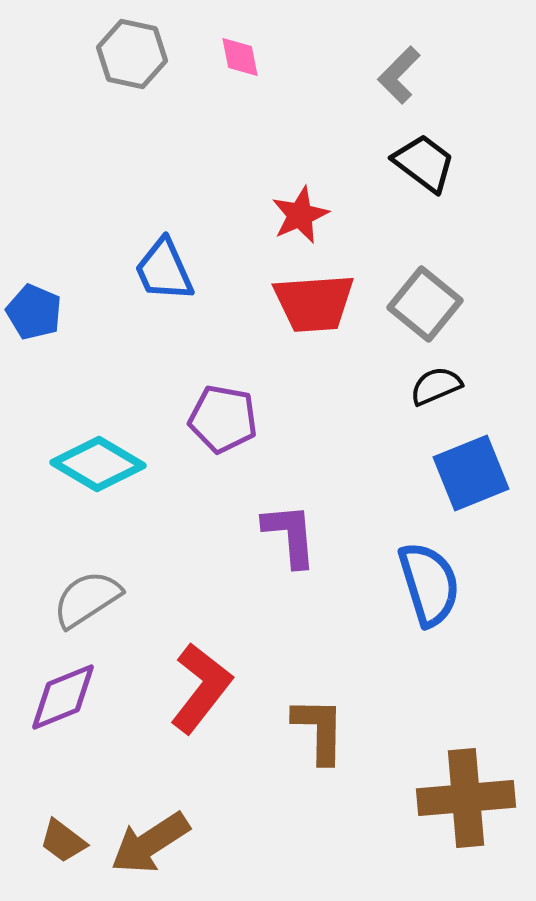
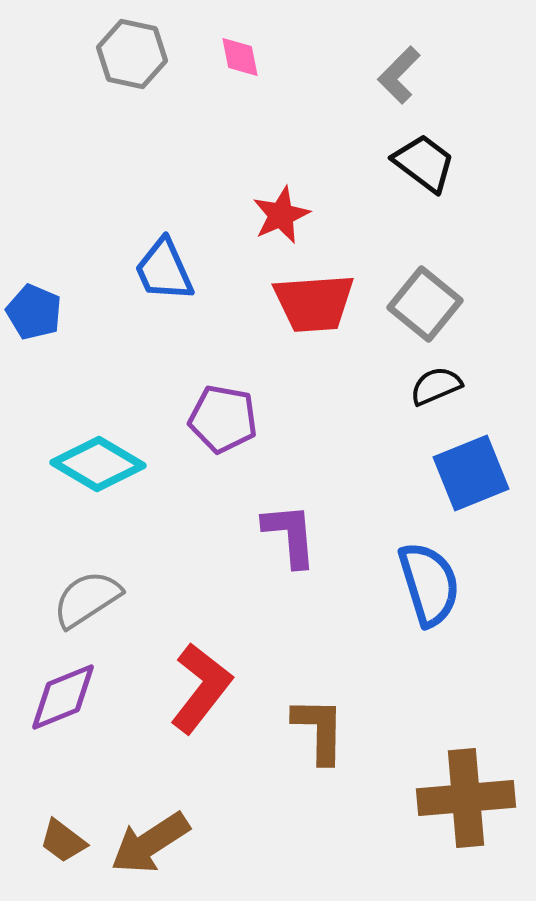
red star: moved 19 px left
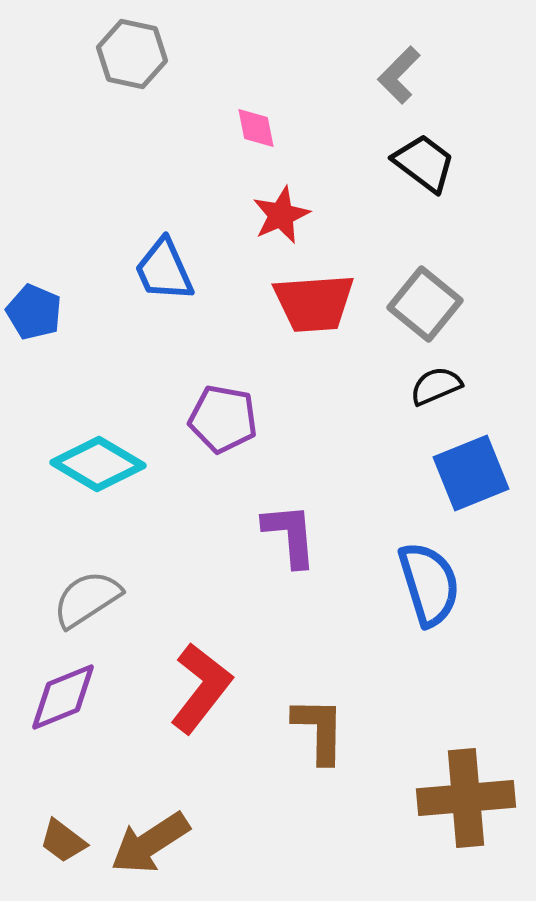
pink diamond: moved 16 px right, 71 px down
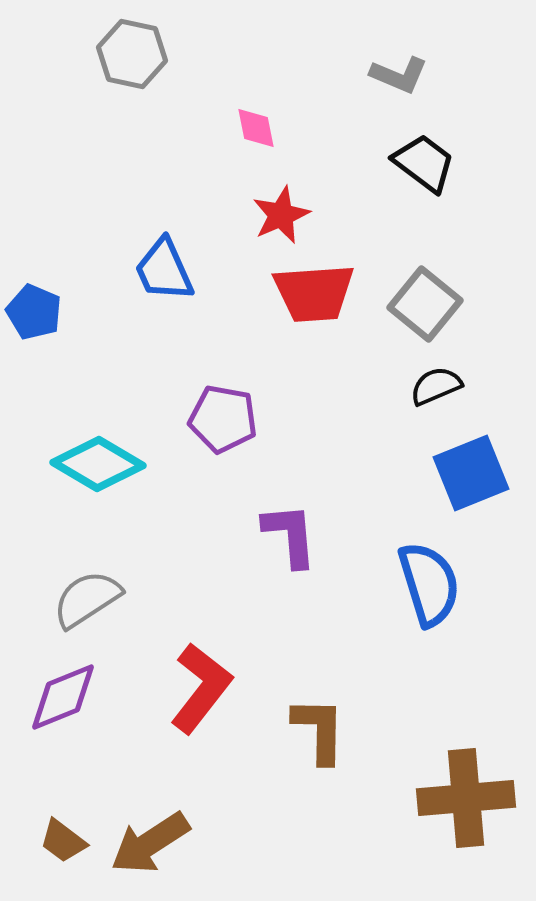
gray L-shape: rotated 112 degrees counterclockwise
red trapezoid: moved 10 px up
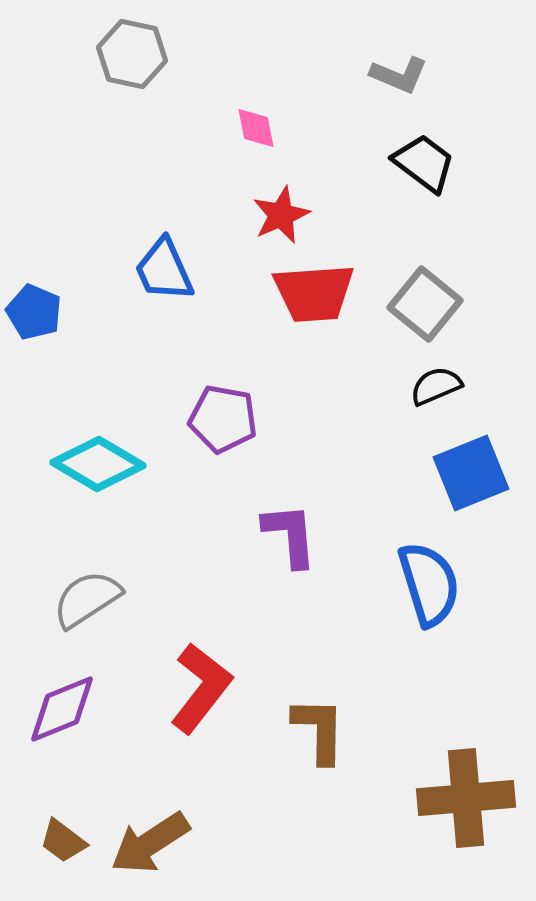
purple diamond: moved 1 px left, 12 px down
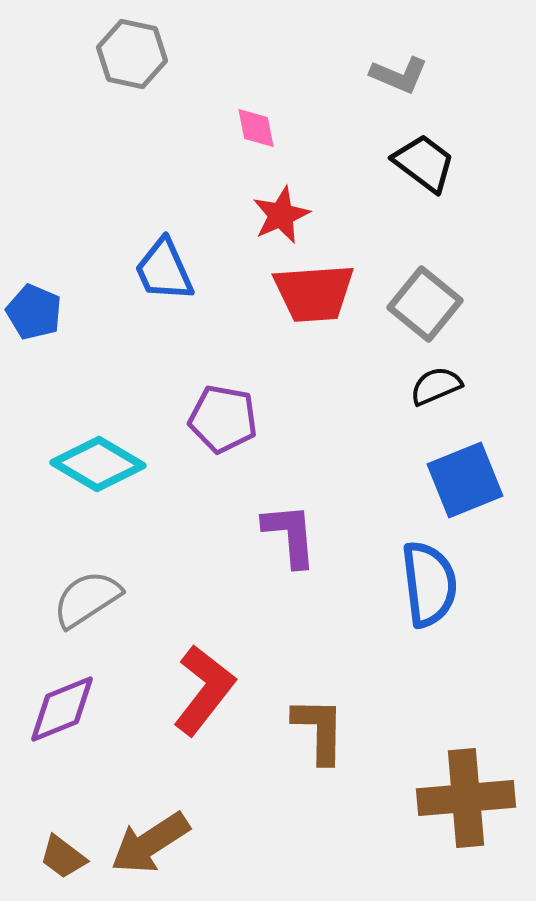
blue square: moved 6 px left, 7 px down
blue semicircle: rotated 10 degrees clockwise
red L-shape: moved 3 px right, 2 px down
brown trapezoid: moved 16 px down
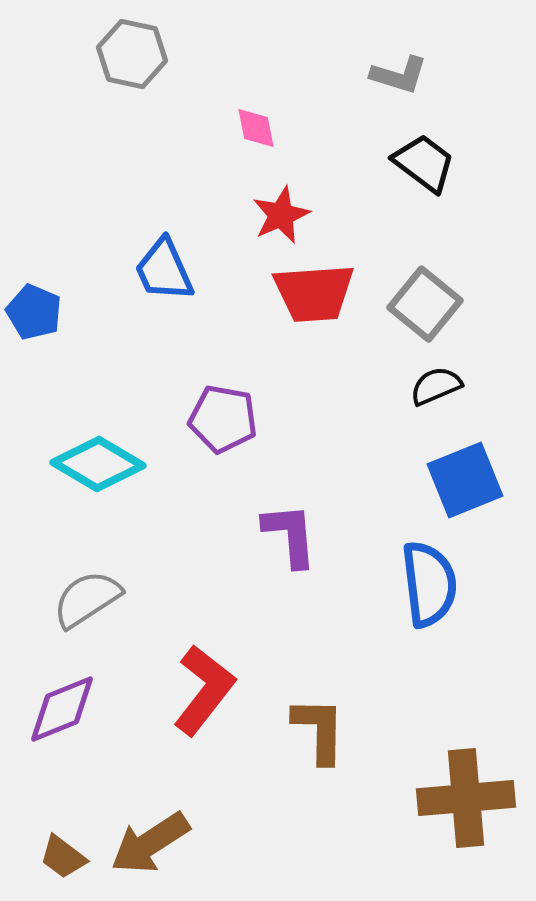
gray L-shape: rotated 6 degrees counterclockwise
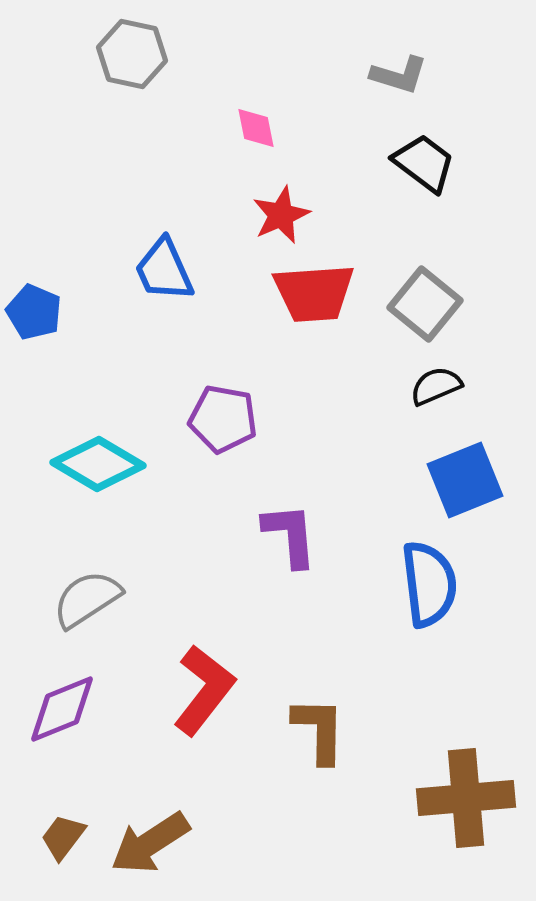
brown trapezoid: moved 20 px up; rotated 90 degrees clockwise
